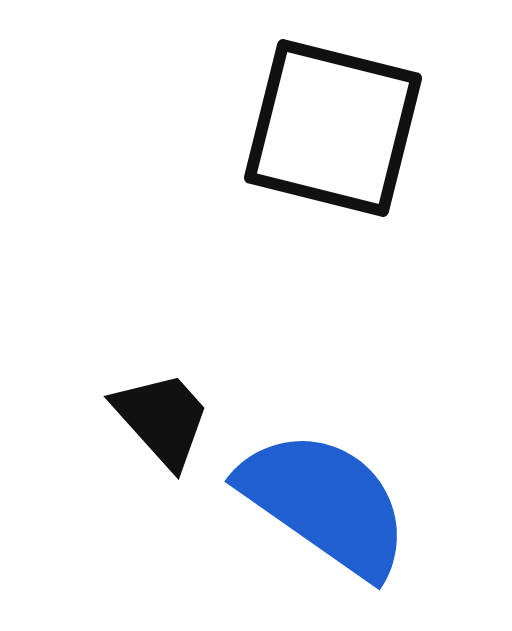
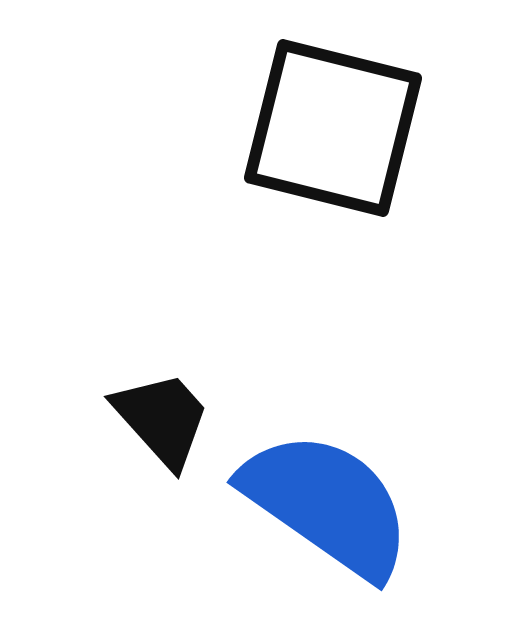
blue semicircle: moved 2 px right, 1 px down
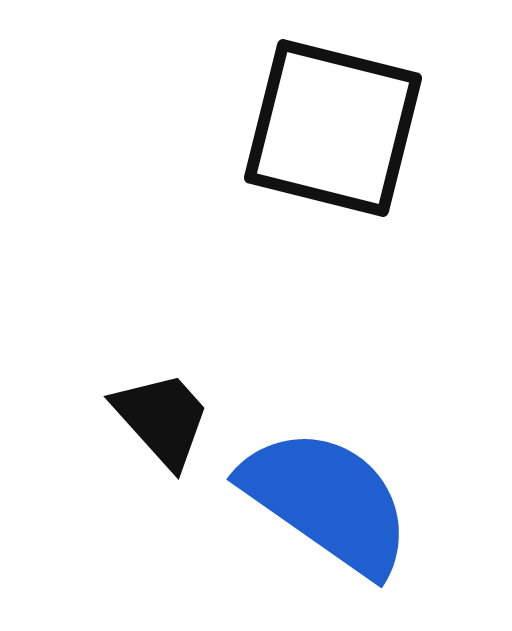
blue semicircle: moved 3 px up
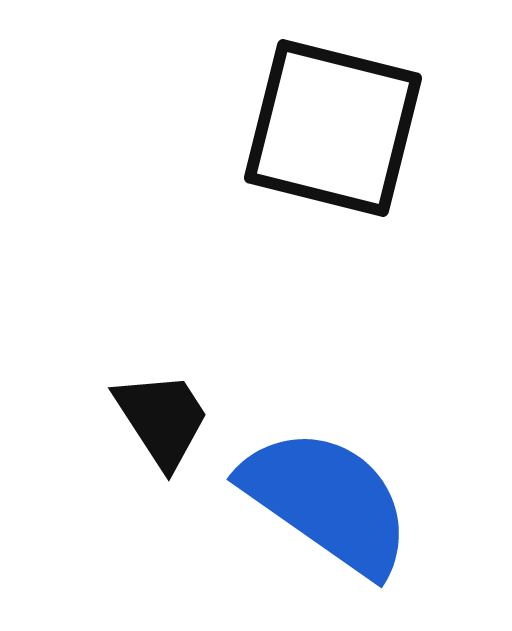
black trapezoid: rotated 9 degrees clockwise
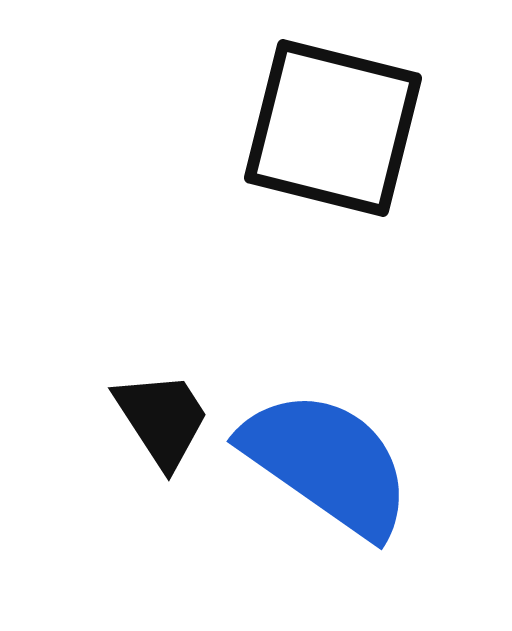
blue semicircle: moved 38 px up
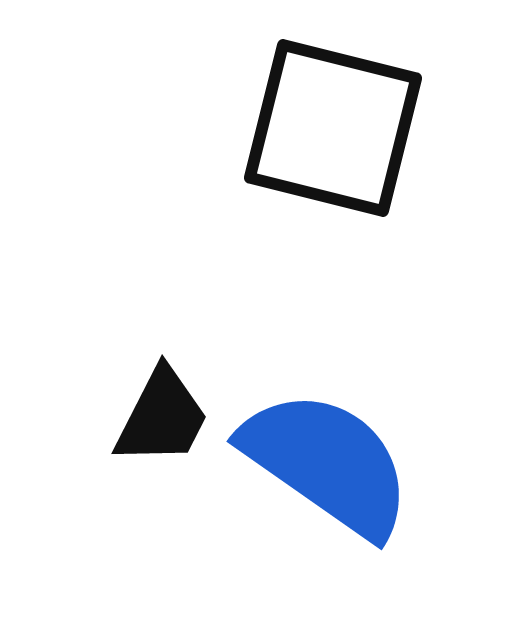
black trapezoid: moved 2 px up; rotated 60 degrees clockwise
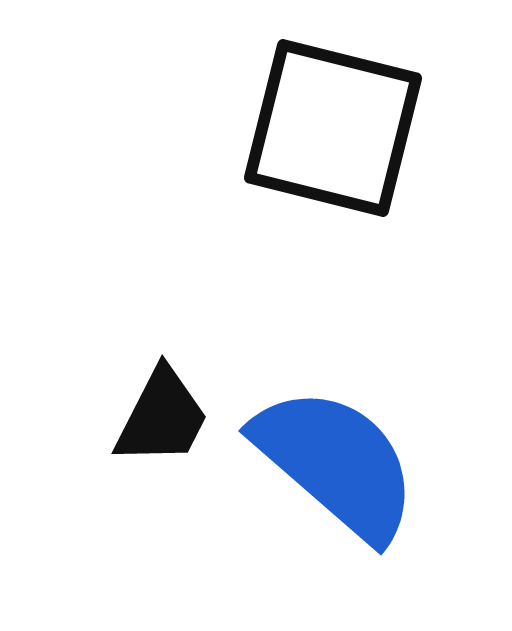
blue semicircle: moved 9 px right; rotated 6 degrees clockwise
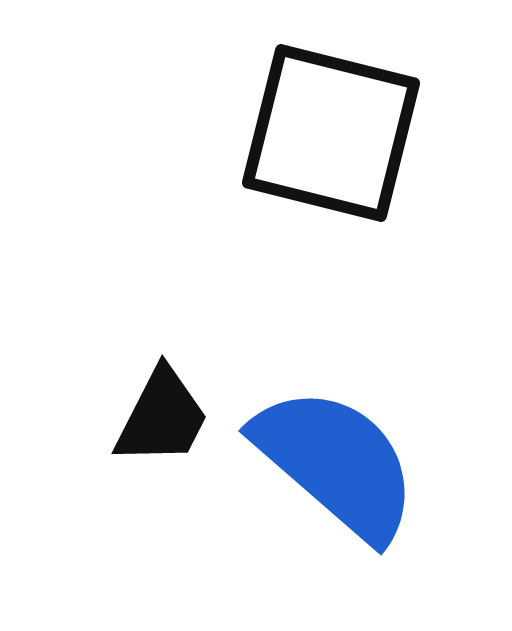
black square: moved 2 px left, 5 px down
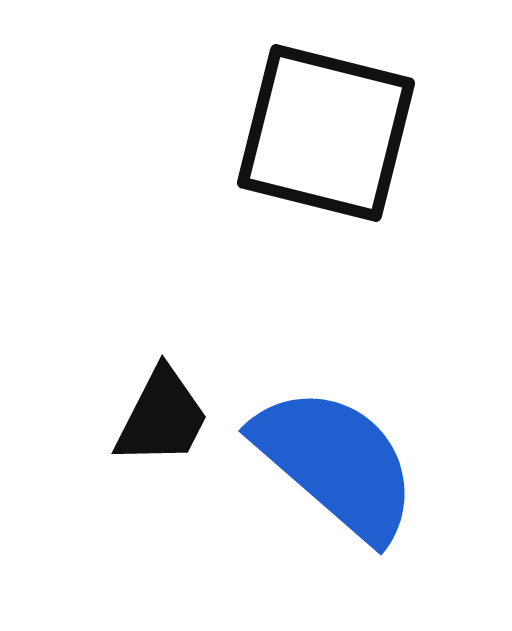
black square: moved 5 px left
